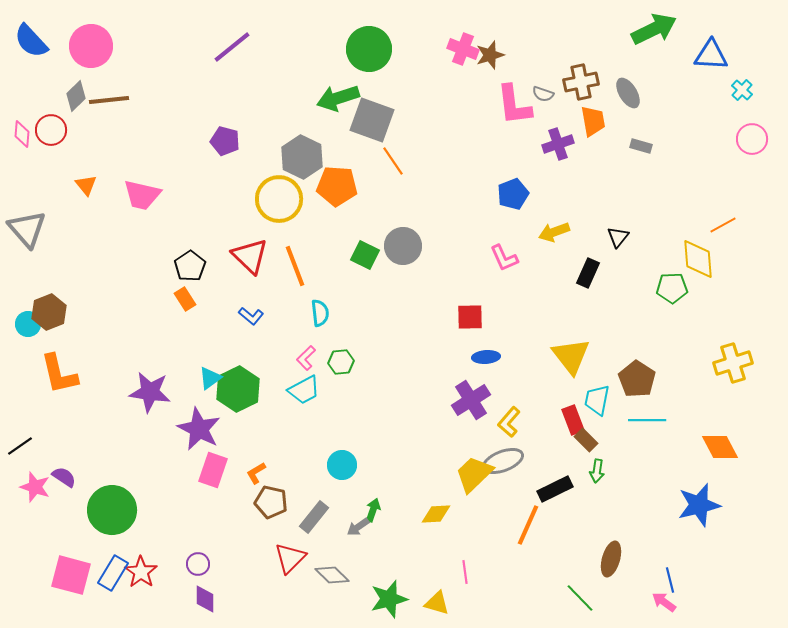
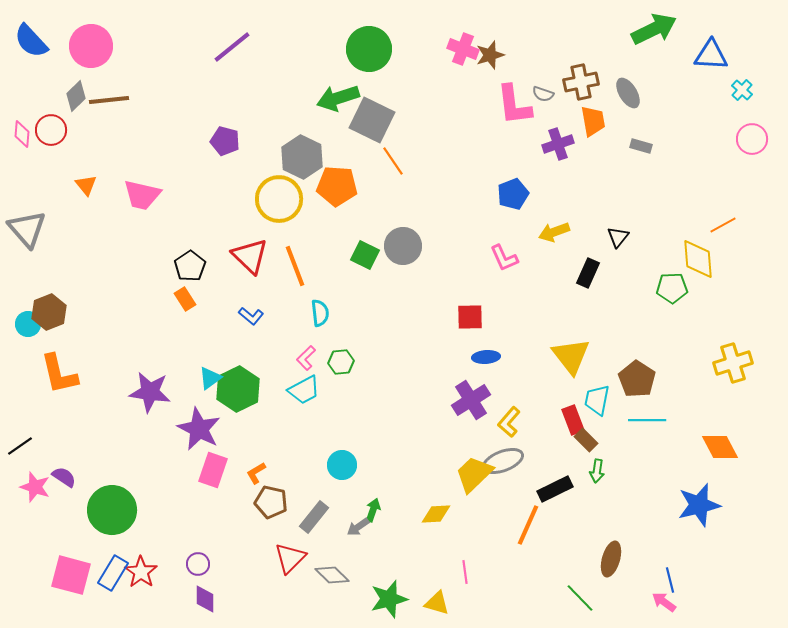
gray square at (372, 120): rotated 6 degrees clockwise
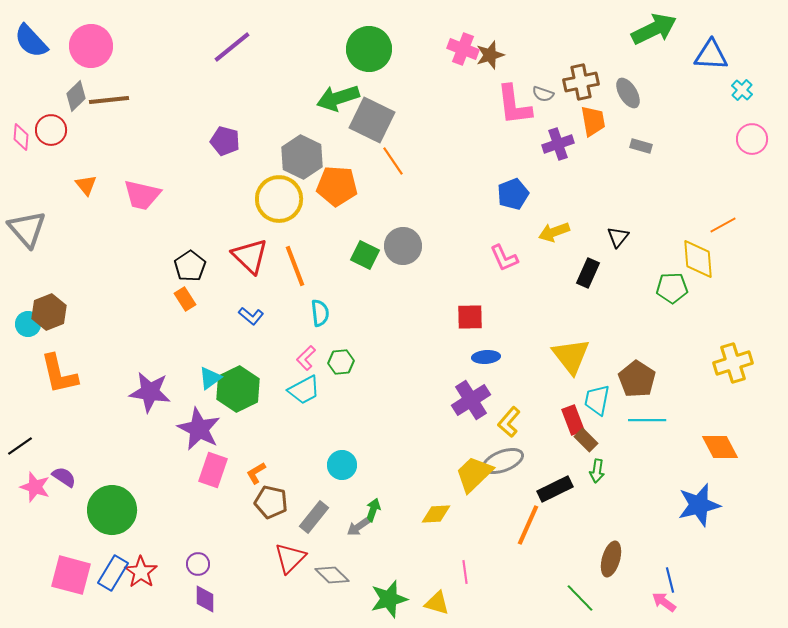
pink diamond at (22, 134): moved 1 px left, 3 px down
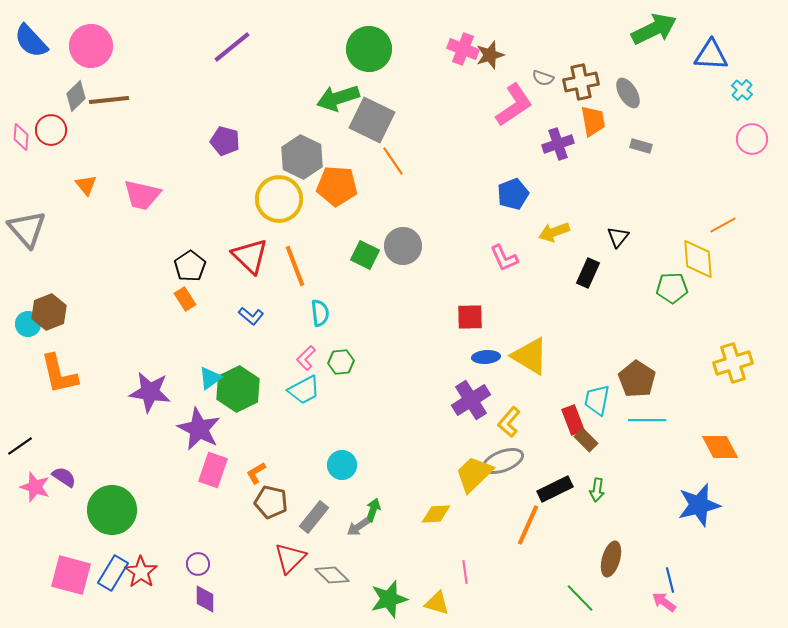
gray semicircle at (543, 94): moved 16 px up
pink L-shape at (514, 105): rotated 117 degrees counterclockwise
yellow triangle at (571, 356): moved 41 px left; rotated 21 degrees counterclockwise
green arrow at (597, 471): moved 19 px down
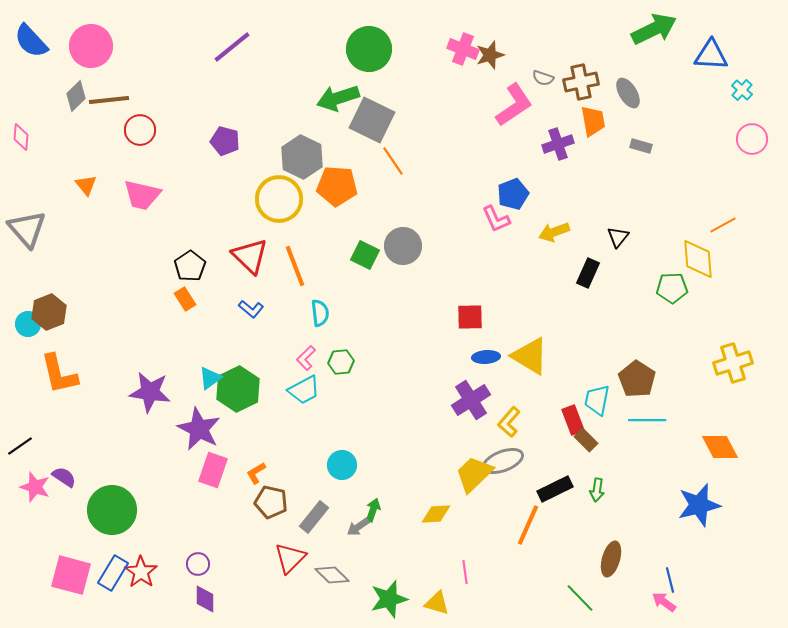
red circle at (51, 130): moved 89 px right
pink L-shape at (504, 258): moved 8 px left, 39 px up
blue L-shape at (251, 316): moved 7 px up
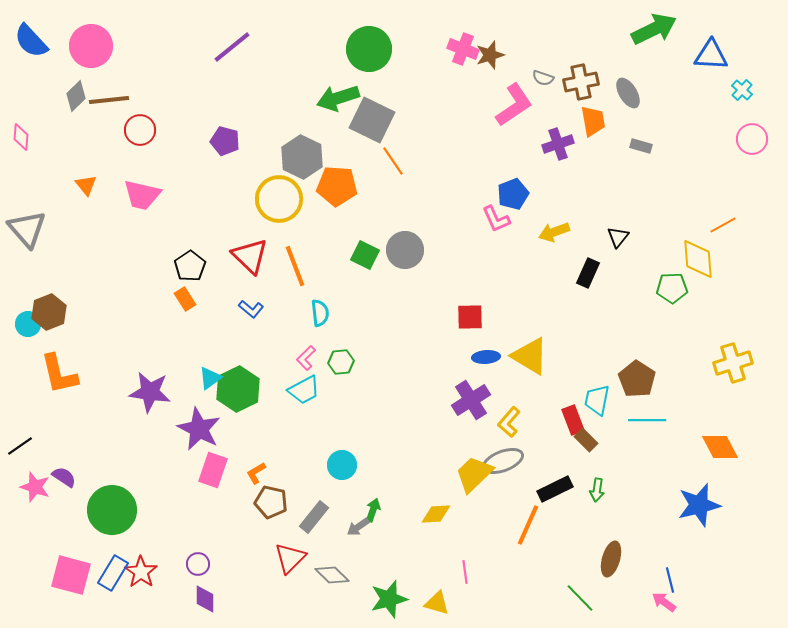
gray circle at (403, 246): moved 2 px right, 4 px down
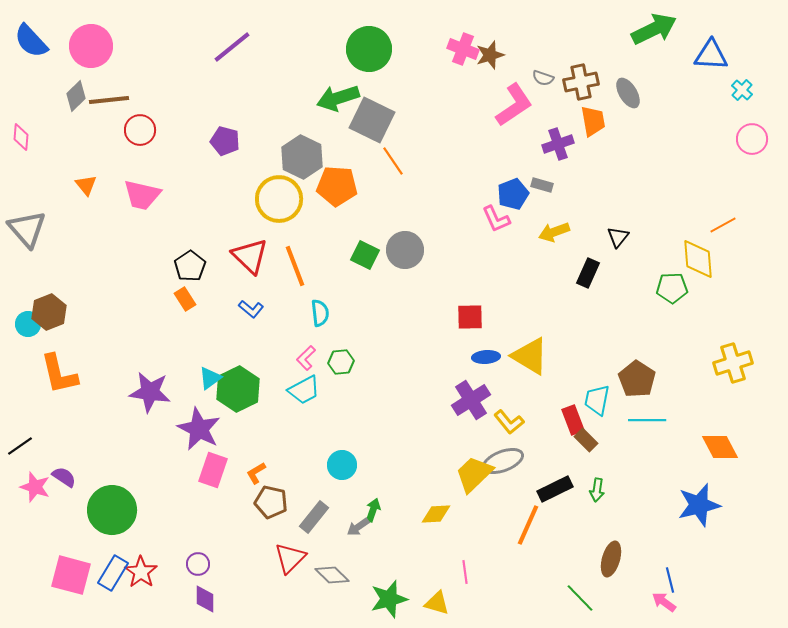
gray rectangle at (641, 146): moved 99 px left, 39 px down
yellow L-shape at (509, 422): rotated 80 degrees counterclockwise
